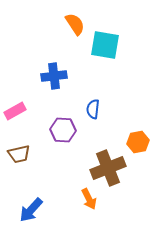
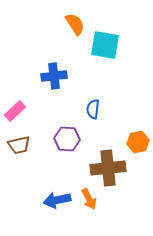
pink rectangle: rotated 15 degrees counterclockwise
purple hexagon: moved 4 px right, 9 px down
brown trapezoid: moved 9 px up
brown cross: rotated 16 degrees clockwise
blue arrow: moved 26 px right, 10 px up; rotated 36 degrees clockwise
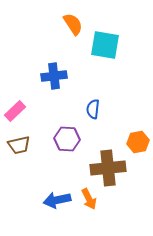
orange semicircle: moved 2 px left
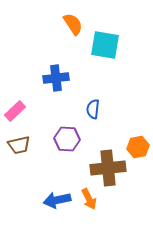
blue cross: moved 2 px right, 2 px down
orange hexagon: moved 5 px down
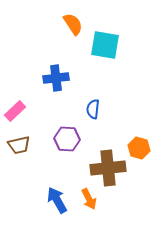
orange hexagon: moved 1 px right, 1 px down; rotated 25 degrees clockwise
blue arrow: rotated 72 degrees clockwise
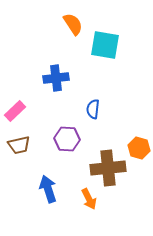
blue arrow: moved 9 px left, 11 px up; rotated 12 degrees clockwise
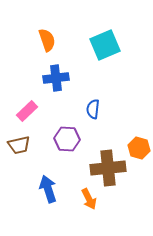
orange semicircle: moved 26 px left, 16 px down; rotated 15 degrees clockwise
cyan square: rotated 32 degrees counterclockwise
pink rectangle: moved 12 px right
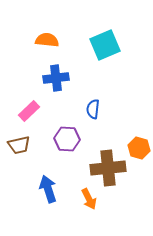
orange semicircle: rotated 65 degrees counterclockwise
pink rectangle: moved 2 px right
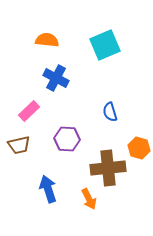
blue cross: rotated 35 degrees clockwise
blue semicircle: moved 17 px right, 3 px down; rotated 24 degrees counterclockwise
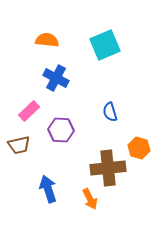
purple hexagon: moved 6 px left, 9 px up
orange arrow: moved 1 px right
